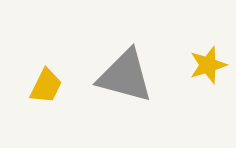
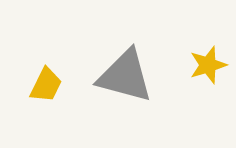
yellow trapezoid: moved 1 px up
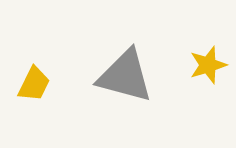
yellow trapezoid: moved 12 px left, 1 px up
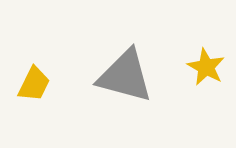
yellow star: moved 2 px left, 2 px down; rotated 27 degrees counterclockwise
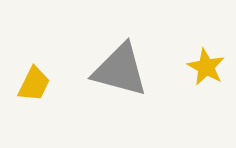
gray triangle: moved 5 px left, 6 px up
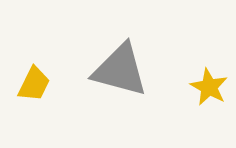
yellow star: moved 3 px right, 20 px down
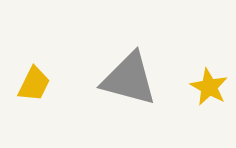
gray triangle: moved 9 px right, 9 px down
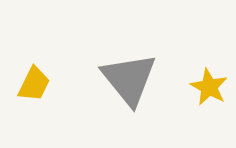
gray triangle: rotated 36 degrees clockwise
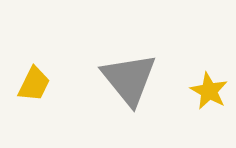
yellow star: moved 4 px down
